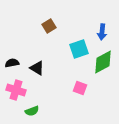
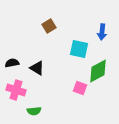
cyan square: rotated 30 degrees clockwise
green diamond: moved 5 px left, 9 px down
green semicircle: moved 2 px right; rotated 16 degrees clockwise
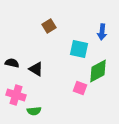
black semicircle: rotated 24 degrees clockwise
black triangle: moved 1 px left, 1 px down
pink cross: moved 5 px down
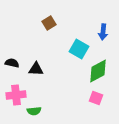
brown square: moved 3 px up
blue arrow: moved 1 px right
cyan square: rotated 18 degrees clockwise
black triangle: rotated 28 degrees counterclockwise
pink square: moved 16 px right, 10 px down
pink cross: rotated 24 degrees counterclockwise
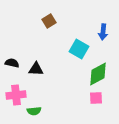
brown square: moved 2 px up
green diamond: moved 3 px down
pink square: rotated 24 degrees counterclockwise
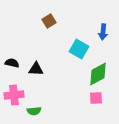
pink cross: moved 2 px left
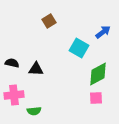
blue arrow: rotated 133 degrees counterclockwise
cyan square: moved 1 px up
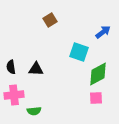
brown square: moved 1 px right, 1 px up
cyan square: moved 4 px down; rotated 12 degrees counterclockwise
black semicircle: moved 1 px left, 4 px down; rotated 112 degrees counterclockwise
